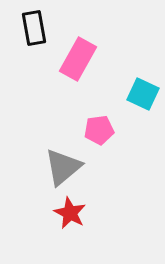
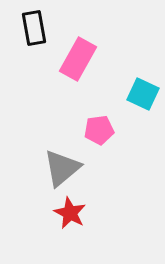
gray triangle: moved 1 px left, 1 px down
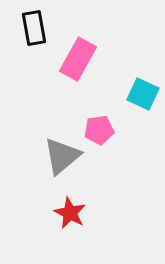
gray triangle: moved 12 px up
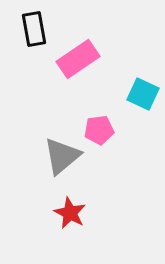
black rectangle: moved 1 px down
pink rectangle: rotated 27 degrees clockwise
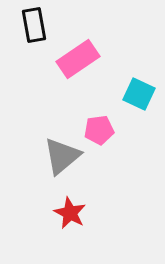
black rectangle: moved 4 px up
cyan square: moved 4 px left
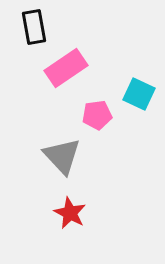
black rectangle: moved 2 px down
pink rectangle: moved 12 px left, 9 px down
pink pentagon: moved 2 px left, 15 px up
gray triangle: rotated 33 degrees counterclockwise
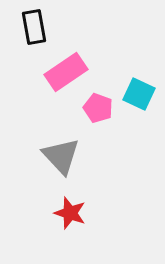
pink rectangle: moved 4 px down
pink pentagon: moved 1 px right, 7 px up; rotated 28 degrees clockwise
gray triangle: moved 1 px left
red star: rotated 8 degrees counterclockwise
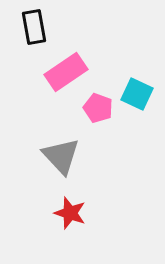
cyan square: moved 2 px left
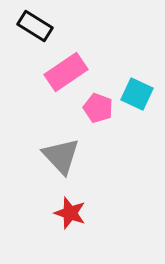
black rectangle: moved 1 px right, 1 px up; rotated 48 degrees counterclockwise
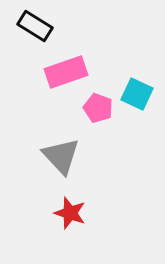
pink rectangle: rotated 15 degrees clockwise
